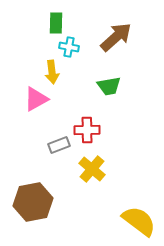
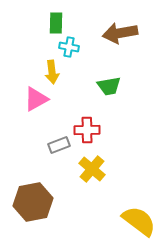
brown arrow: moved 4 px right, 4 px up; rotated 148 degrees counterclockwise
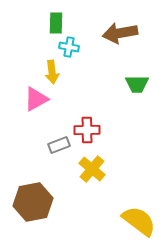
green trapezoid: moved 28 px right, 2 px up; rotated 10 degrees clockwise
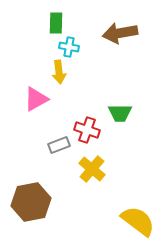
yellow arrow: moved 7 px right
green trapezoid: moved 17 px left, 29 px down
red cross: rotated 20 degrees clockwise
brown hexagon: moved 2 px left
yellow semicircle: moved 1 px left
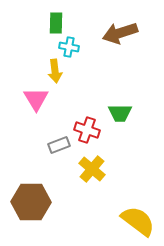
brown arrow: rotated 8 degrees counterclockwise
yellow arrow: moved 4 px left, 1 px up
pink triangle: rotated 32 degrees counterclockwise
brown hexagon: rotated 12 degrees clockwise
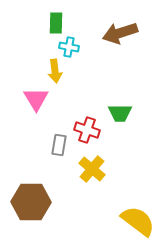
gray rectangle: rotated 60 degrees counterclockwise
